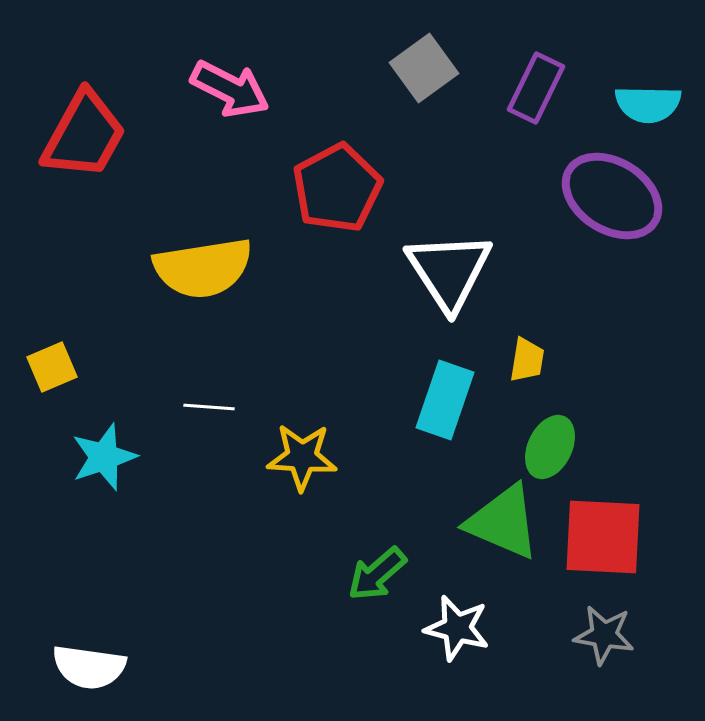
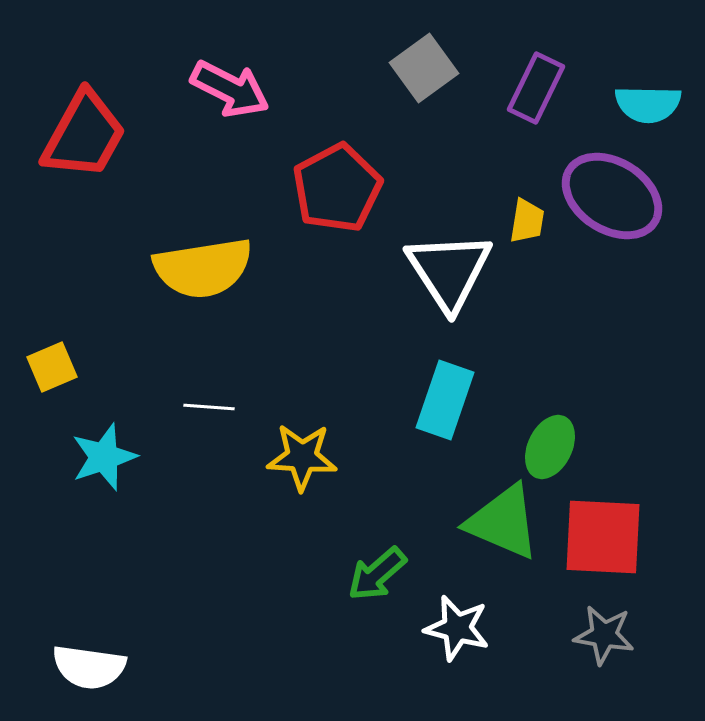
yellow trapezoid: moved 139 px up
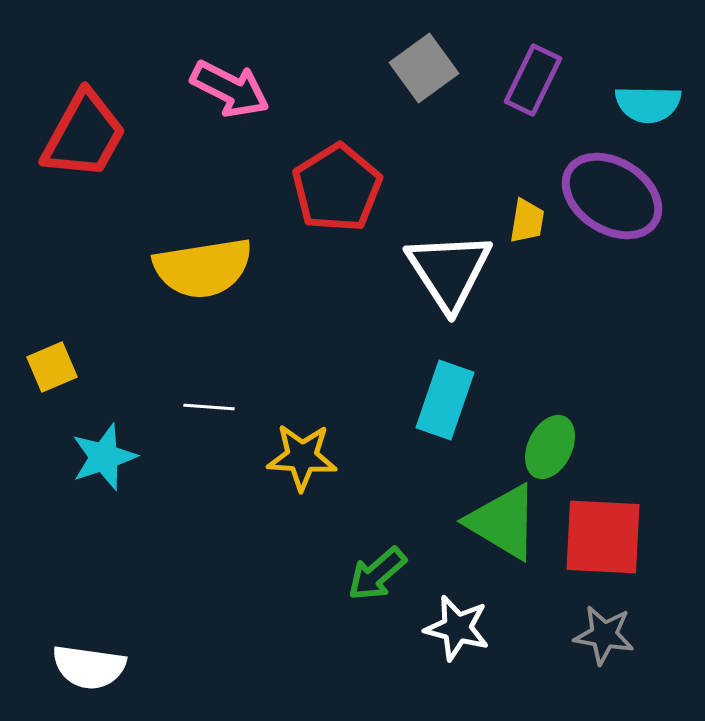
purple rectangle: moved 3 px left, 8 px up
red pentagon: rotated 4 degrees counterclockwise
green triangle: rotated 8 degrees clockwise
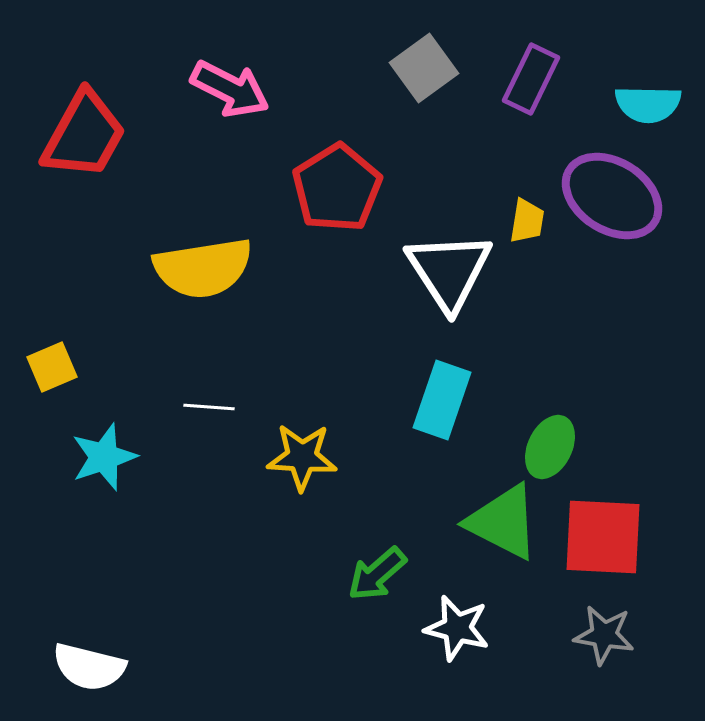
purple rectangle: moved 2 px left, 1 px up
cyan rectangle: moved 3 px left
green triangle: rotated 4 degrees counterclockwise
white semicircle: rotated 6 degrees clockwise
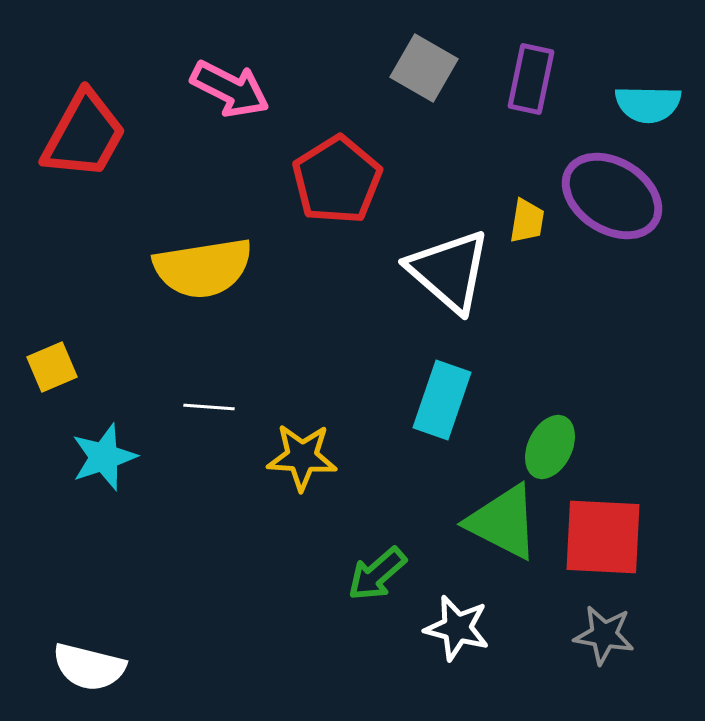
gray square: rotated 24 degrees counterclockwise
purple rectangle: rotated 14 degrees counterclockwise
red pentagon: moved 8 px up
white triangle: rotated 16 degrees counterclockwise
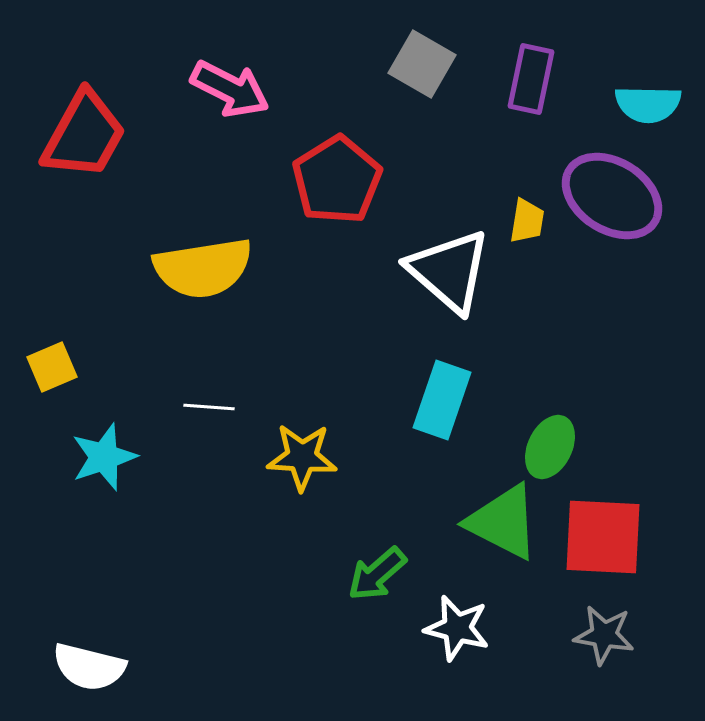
gray square: moved 2 px left, 4 px up
